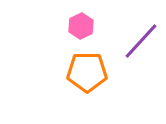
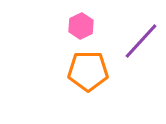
orange pentagon: moved 1 px right, 1 px up
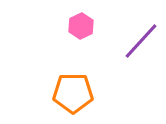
orange pentagon: moved 15 px left, 22 px down
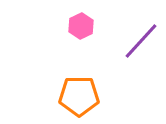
orange pentagon: moved 6 px right, 3 px down
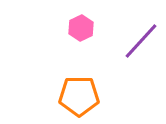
pink hexagon: moved 2 px down
